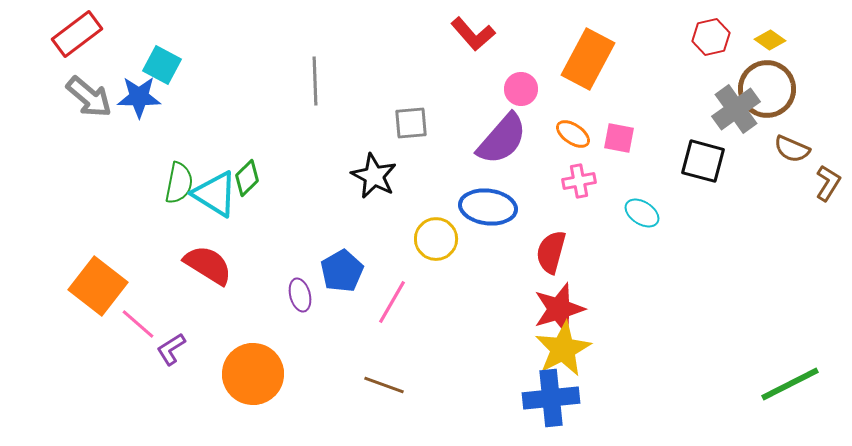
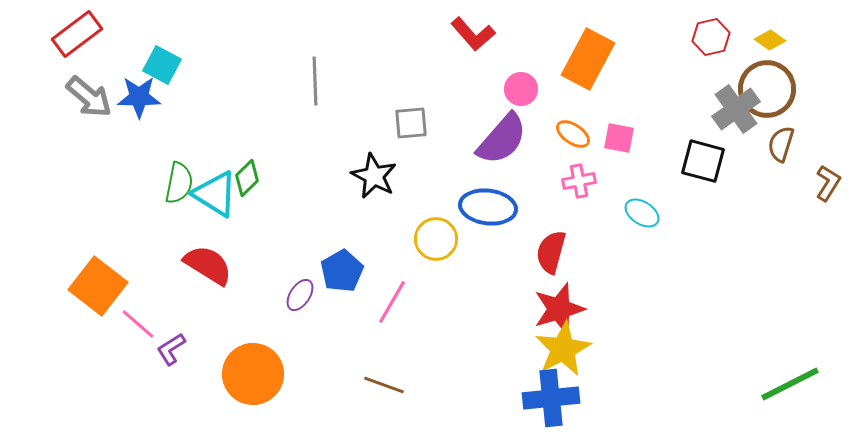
brown semicircle at (792, 149): moved 11 px left, 5 px up; rotated 84 degrees clockwise
purple ellipse at (300, 295): rotated 48 degrees clockwise
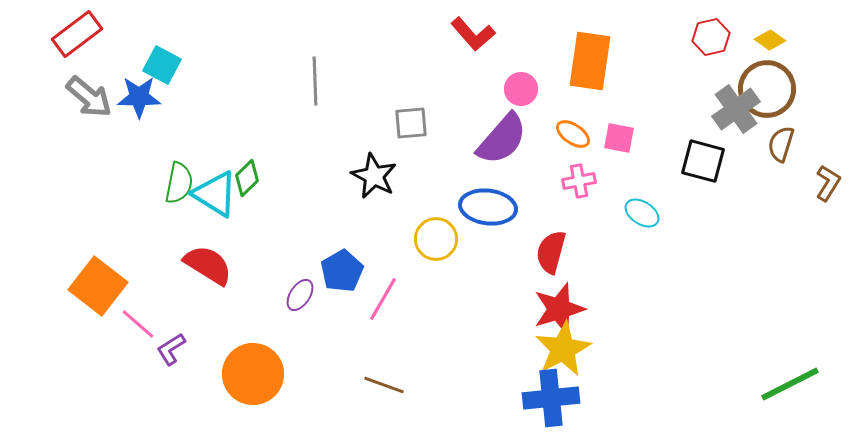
orange rectangle at (588, 59): moved 2 px right, 2 px down; rotated 20 degrees counterclockwise
pink line at (392, 302): moved 9 px left, 3 px up
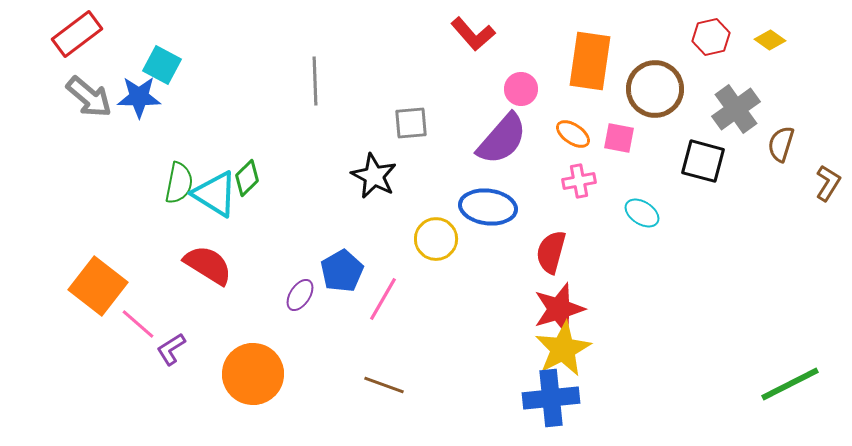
brown circle at (767, 89): moved 112 px left
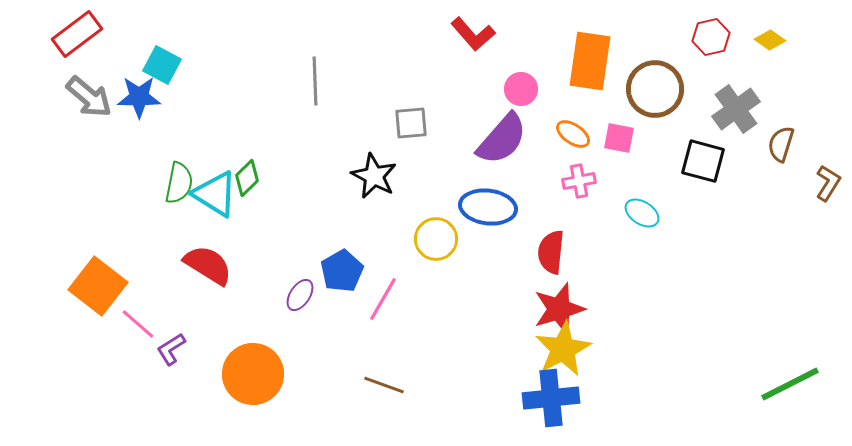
red semicircle at (551, 252): rotated 9 degrees counterclockwise
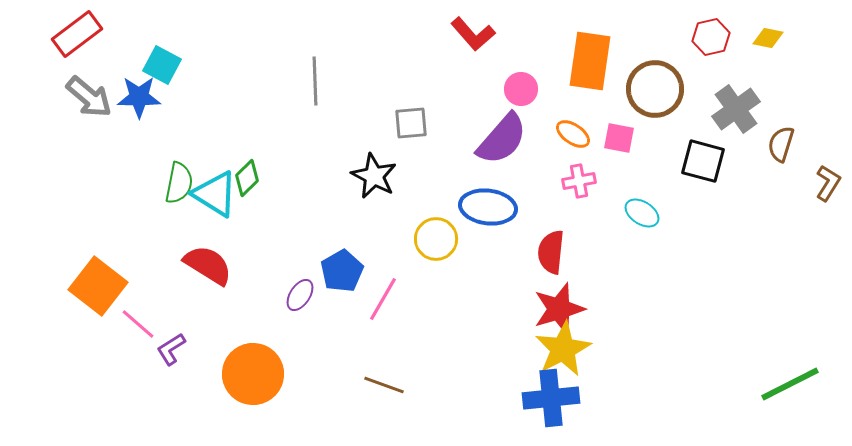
yellow diamond at (770, 40): moved 2 px left, 2 px up; rotated 24 degrees counterclockwise
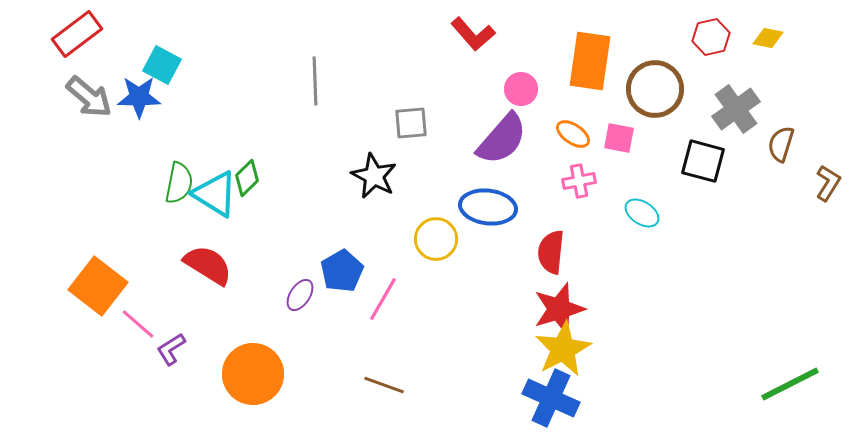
blue cross at (551, 398): rotated 30 degrees clockwise
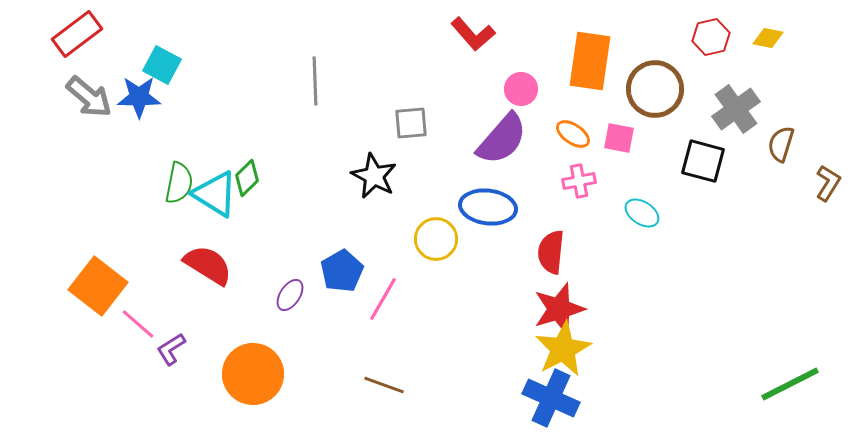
purple ellipse at (300, 295): moved 10 px left
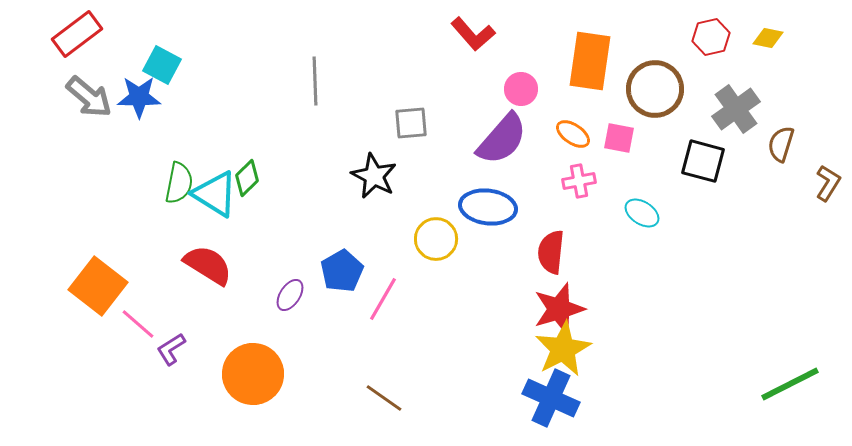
brown line at (384, 385): moved 13 px down; rotated 15 degrees clockwise
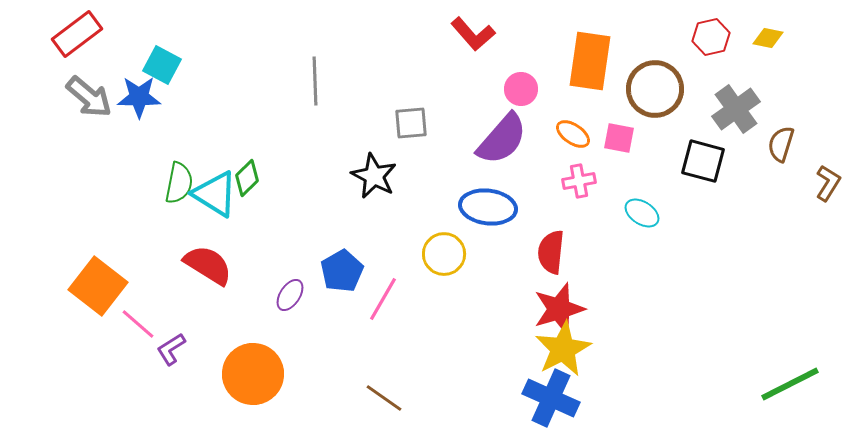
yellow circle at (436, 239): moved 8 px right, 15 px down
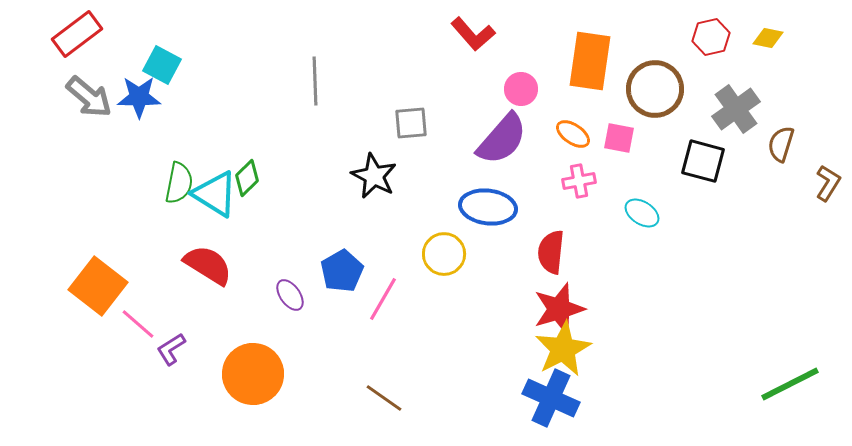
purple ellipse at (290, 295): rotated 68 degrees counterclockwise
